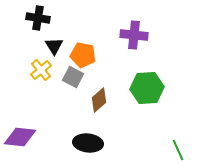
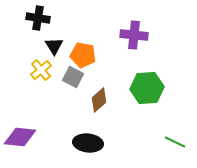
green line: moved 3 px left, 8 px up; rotated 40 degrees counterclockwise
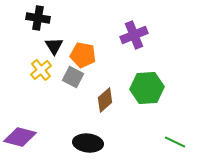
purple cross: rotated 28 degrees counterclockwise
brown diamond: moved 6 px right
purple diamond: rotated 8 degrees clockwise
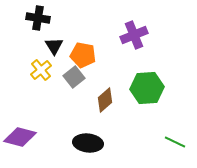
gray square: moved 1 px right; rotated 25 degrees clockwise
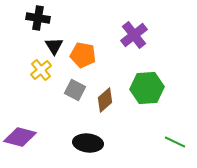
purple cross: rotated 16 degrees counterclockwise
gray square: moved 1 px right, 13 px down; rotated 25 degrees counterclockwise
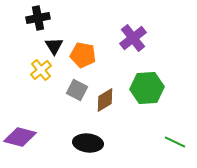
black cross: rotated 20 degrees counterclockwise
purple cross: moved 1 px left, 3 px down
gray square: moved 2 px right
brown diamond: rotated 10 degrees clockwise
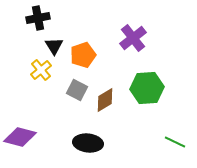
orange pentagon: rotated 30 degrees counterclockwise
